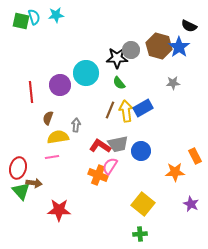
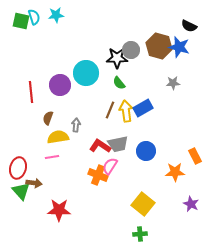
blue star: rotated 20 degrees counterclockwise
blue circle: moved 5 px right
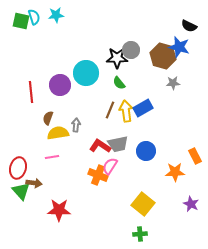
brown hexagon: moved 4 px right, 10 px down
yellow semicircle: moved 4 px up
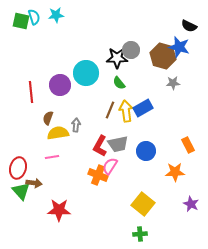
red L-shape: rotated 95 degrees counterclockwise
orange rectangle: moved 7 px left, 11 px up
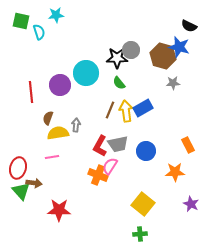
cyan semicircle: moved 5 px right, 15 px down
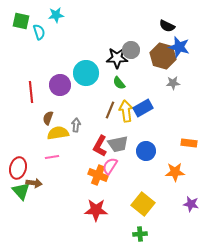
black semicircle: moved 22 px left
orange rectangle: moved 1 px right, 2 px up; rotated 56 degrees counterclockwise
purple star: rotated 14 degrees counterclockwise
red star: moved 37 px right
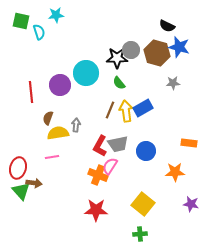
brown hexagon: moved 6 px left, 3 px up
